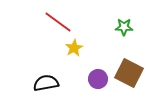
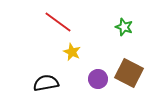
green star: rotated 18 degrees clockwise
yellow star: moved 2 px left, 4 px down; rotated 18 degrees counterclockwise
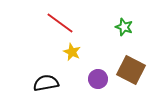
red line: moved 2 px right, 1 px down
brown square: moved 2 px right, 3 px up
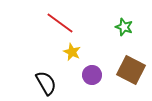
purple circle: moved 6 px left, 4 px up
black semicircle: rotated 70 degrees clockwise
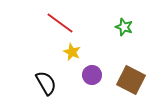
brown square: moved 10 px down
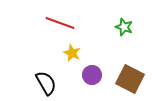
red line: rotated 16 degrees counterclockwise
yellow star: moved 1 px down
brown square: moved 1 px left, 1 px up
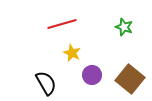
red line: moved 2 px right, 1 px down; rotated 36 degrees counterclockwise
brown square: rotated 12 degrees clockwise
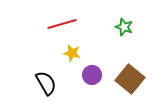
yellow star: rotated 12 degrees counterclockwise
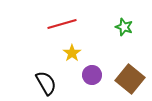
yellow star: rotated 24 degrees clockwise
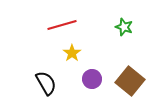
red line: moved 1 px down
purple circle: moved 4 px down
brown square: moved 2 px down
